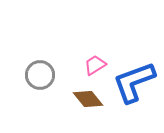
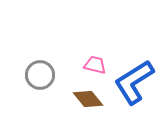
pink trapezoid: rotated 45 degrees clockwise
blue L-shape: rotated 12 degrees counterclockwise
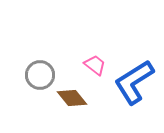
pink trapezoid: rotated 25 degrees clockwise
brown diamond: moved 16 px left, 1 px up
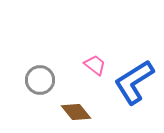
gray circle: moved 5 px down
brown diamond: moved 4 px right, 14 px down
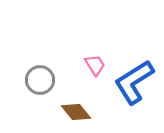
pink trapezoid: rotated 20 degrees clockwise
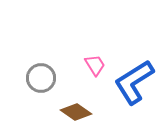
gray circle: moved 1 px right, 2 px up
brown diamond: rotated 16 degrees counterclockwise
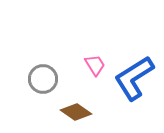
gray circle: moved 2 px right, 1 px down
blue L-shape: moved 4 px up
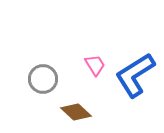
blue L-shape: moved 1 px right, 3 px up
brown diamond: rotated 8 degrees clockwise
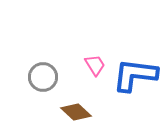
blue L-shape: rotated 39 degrees clockwise
gray circle: moved 2 px up
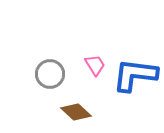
gray circle: moved 7 px right, 3 px up
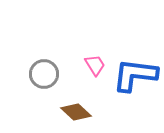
gray circle: moved 6 px left
